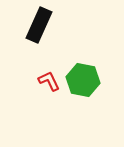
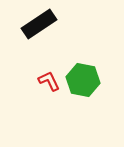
black rectangle: moved 1 px up; rotated 32 degrees clockwise
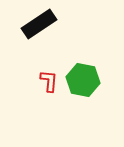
red L-shape: rotated 30 degrees clockwise
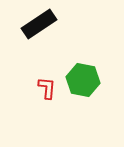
red L-shape: moved 2 px left, 7 px down
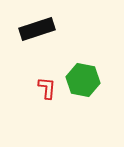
black rectangle: moved 2 px left, 5 px down; rotated 16 degrees clockwise
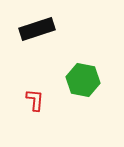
red L-shape: moved 12 px left, 12 px down
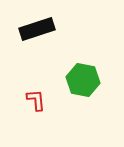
red L-shape: moved 1 px right; rotated 10 degrees counterclockwise
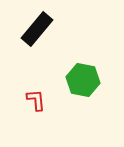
black rectangle: rotated 32 degrees counterclockwise
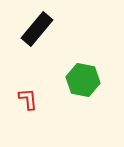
red L-shape: moved 8 px left, 1 px up
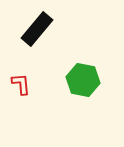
red L-shape: moved 7 px left, 15 px up
